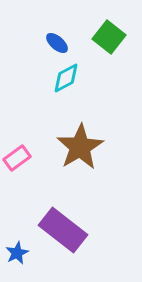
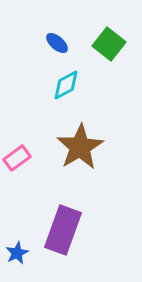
green square: moved 7 px down
cyan diamond: moved 7 px down
purple rectangle: rotated 72 degrees clockwise
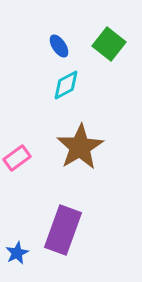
blue ellipse: moved 2 px right, 3 px down; rotated 15 degrees clockwise
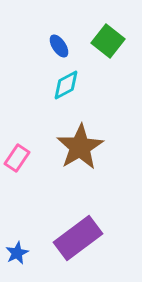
green square: moved 1 px left, 3 px up
pink rectangle: rotated 20 degrees counterclockwise
purple rectangle: moved 15 px right, 8 px down; rotated 33 degrees clockwise
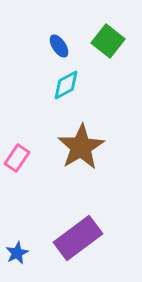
brown star: moved 1 px right
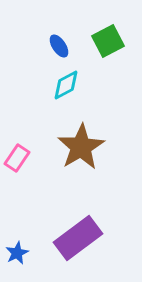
green square: rotated 24 degrees clockwise
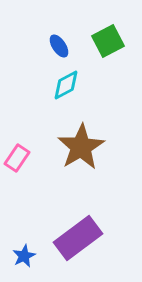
blue star: moved 7 px right, 3 px down
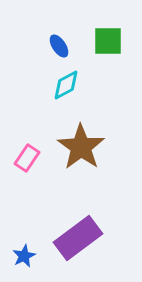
green square: rotated 28 degrees clockwise
brown star: rotated 6 degrees counterclockwise
pink rectangle: moved 10 px right
